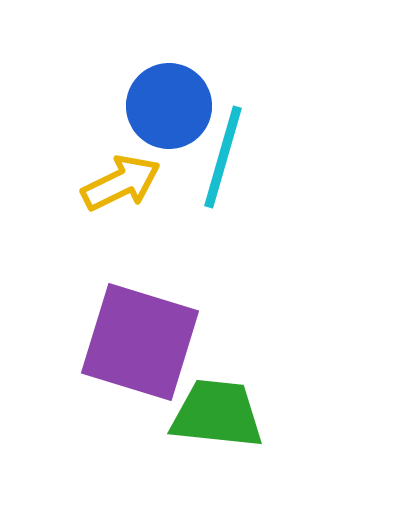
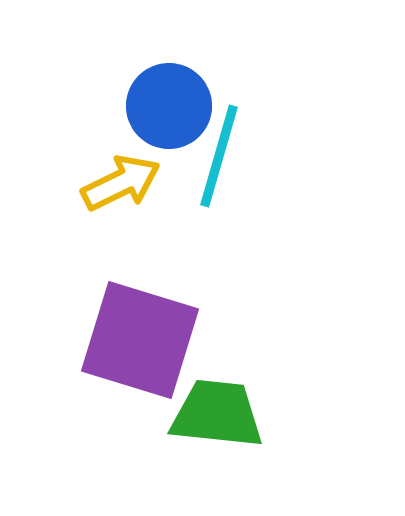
cyan line: moved 4 px left, 1 px up
purple square: moved 2 px up
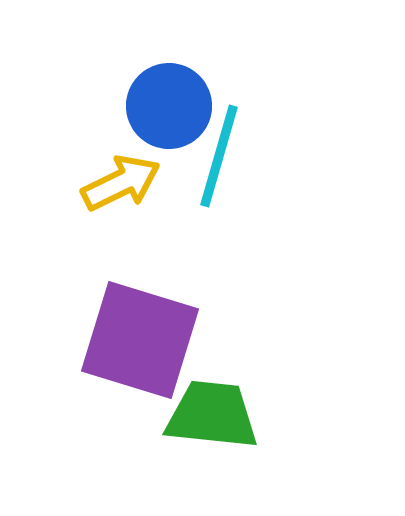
green trapezoid: moved 5 px left, 1 px down
